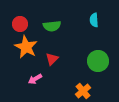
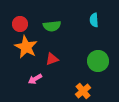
red triangle: rotated 24 degrees clockwise
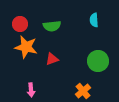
orange star: rotated 15 degrees counterclockwise
pink arrow: moved 4 px left, 11 px down; rotated 64 degrees counterclockwise
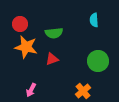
green semicircle: moved 2 px right, 7 px down
pink arrow: rotated 32 degrees clockwise
